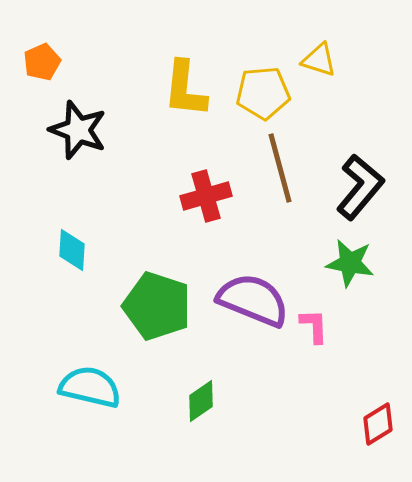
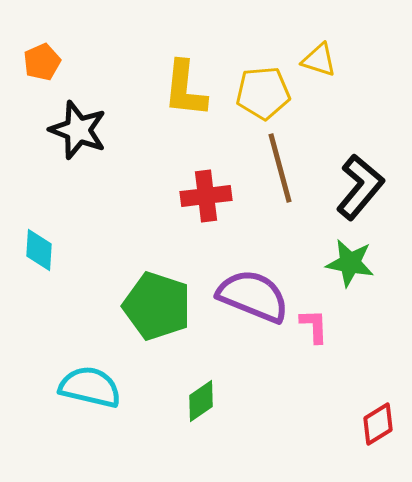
red cross: rotated 9 degrees clockwise
cyan diamond: moved 33 px left
purple semicircle: moved 4 px up
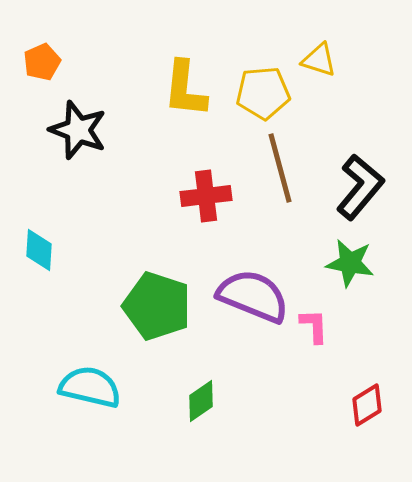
red diamond: moved 11 px left, 19 px up
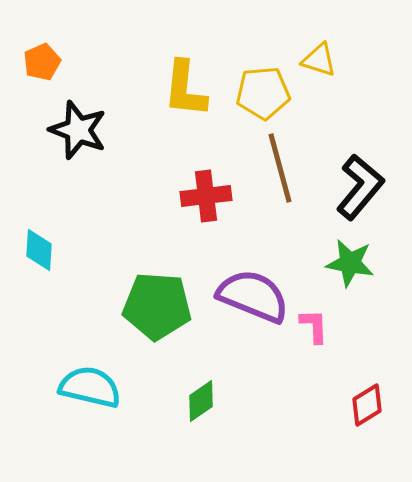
green pentagon: rotated 14 degrees counterclockwise
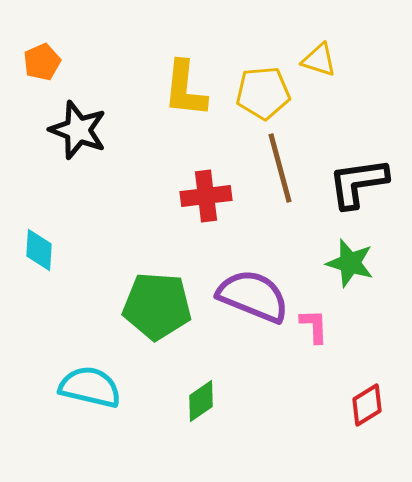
black L-shape: moved 2 px left, 4 px up; rotated 138 degrees counterclockwise
green star: rotated 6 degrees clockwise
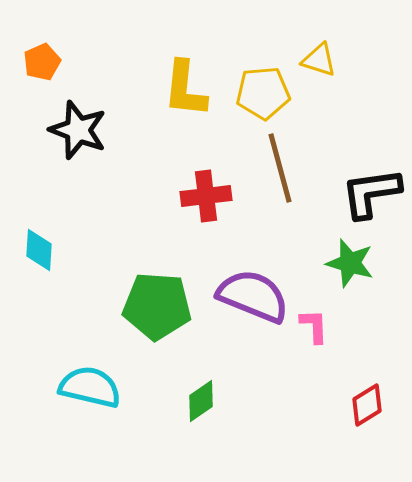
black L-shape: moved 13 px right, 10 px down
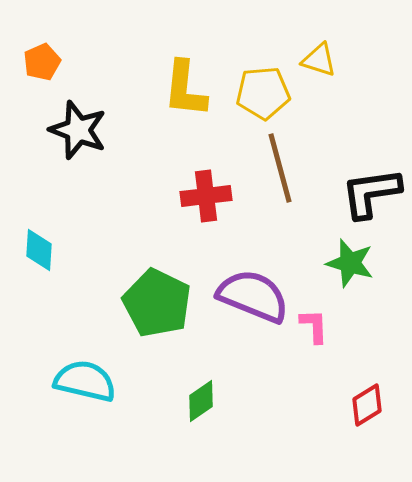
green pentagon: moved 3 px up; rotated 22 degrees clockwise
cyan semicircle: moved 5 px left, 6 px up
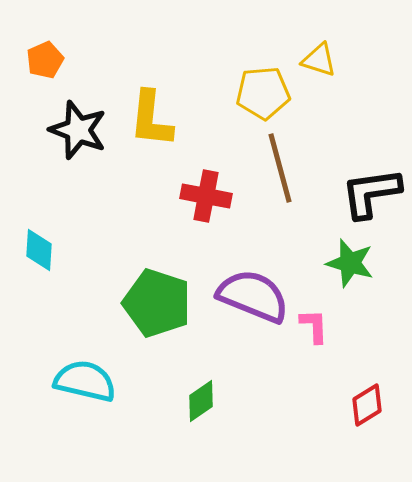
orange pentagon: moved 3 px right, 2 px up
yellow L-shape: moved 34 px left, 30 px down
red cross: rotated 18 degrees clockwise
green pentagon: rotated 8 degrees counterclockwise
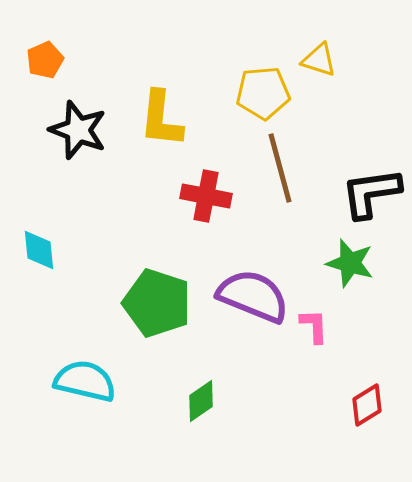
yellow L-shape: moved 10 px right
cyan diamond: rotated 9 degrees counterclockwise
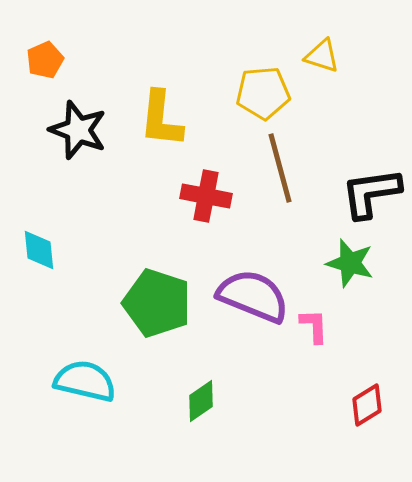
yellow triangle: moved 3 px right, 4 px up
